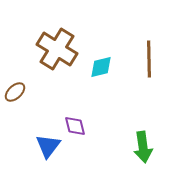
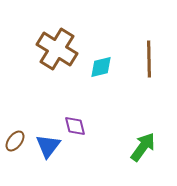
brown ellipse: moved 49 px down; rotated 10 degrees counterclockwise
green arrow: rotated 136 degrees counterclockwise
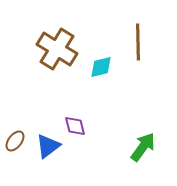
brown line: moved 11 px left, 17 px up
blue triangle: rotated 16 degrees clockwise
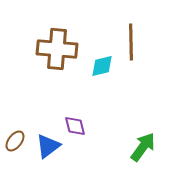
brown line: moved 7 px left
brown cross: rotated 27 degrees counterclockwise
cyan diamond: moved 1 px right, 1 px up
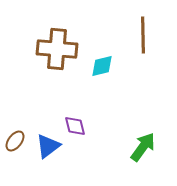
brown line: moved 12 px right, 7 px up
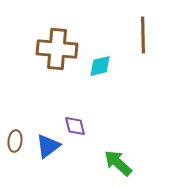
cyan diamond: moved 2 px left
brown ellipse: rotated 30 degrees counterclockwise
green arrow: moved 25 px left, 16 px down; rotated 84 degrees counterclockwise
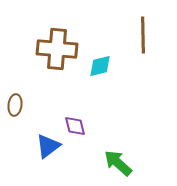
brown ellipse: moved 36 px up
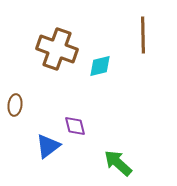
brown cross: rotated 15 degrees clockwise
